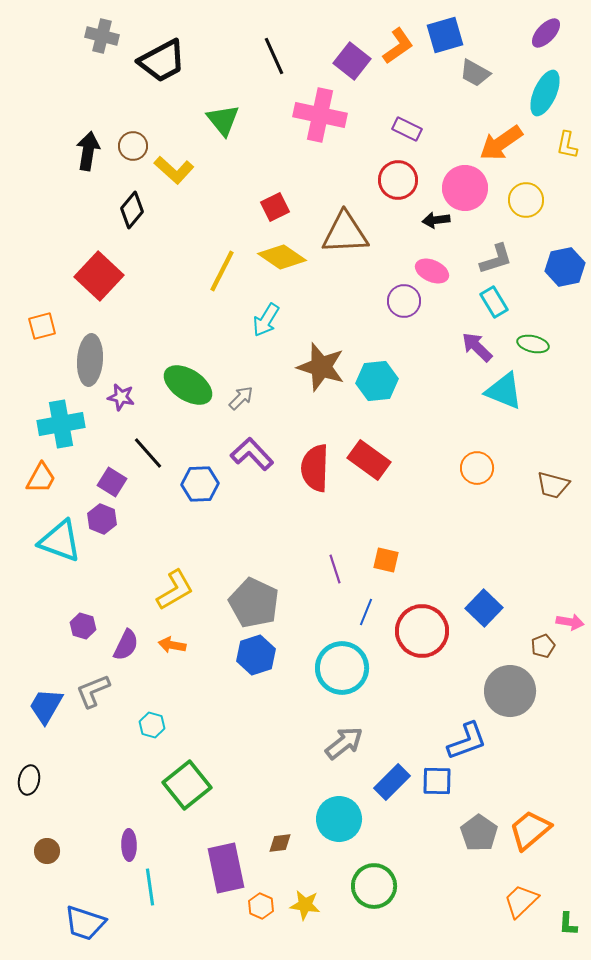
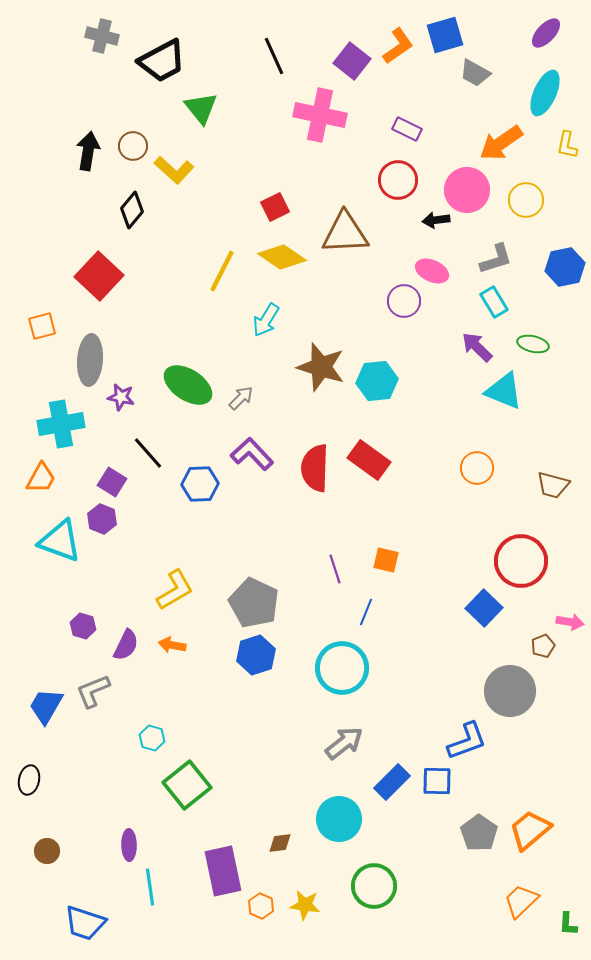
green triangle at (223, 120): moved 22 px left, 12 px up
pink circle at (465, 188): moved 2 px right, 2 px down
red circle at (422, 631): moved 99 px right, 70 px up
cyan hexagon at (152, 725): moved 13 px down
purple rectangle at (226, 868): moved 3 px left, 3 px down
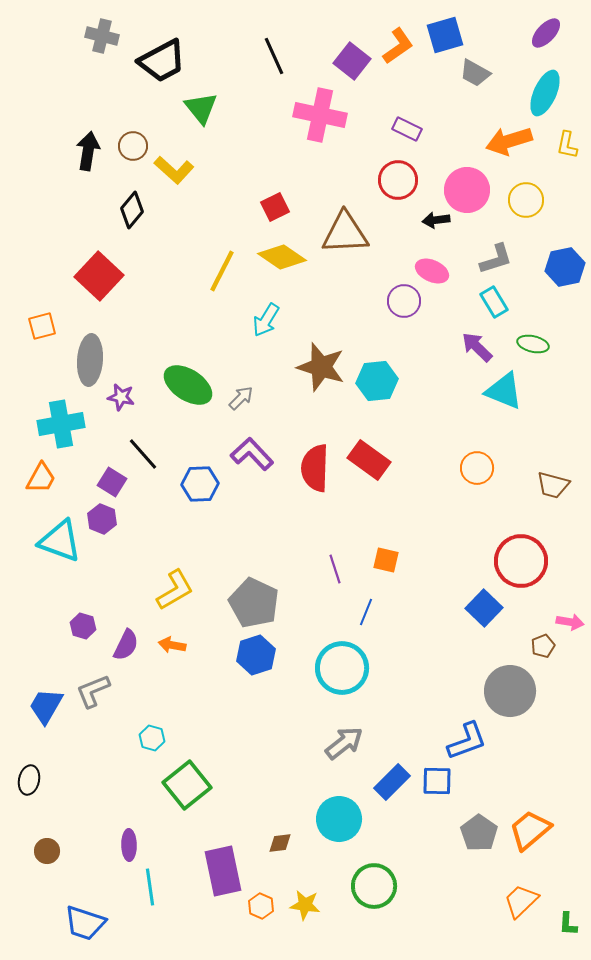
orange arrow at (501, 143): moved 8 px right, 2 px up; rotated 18 degrees clockwise
black line at (148, 453): moved 5 px left, 1 px down
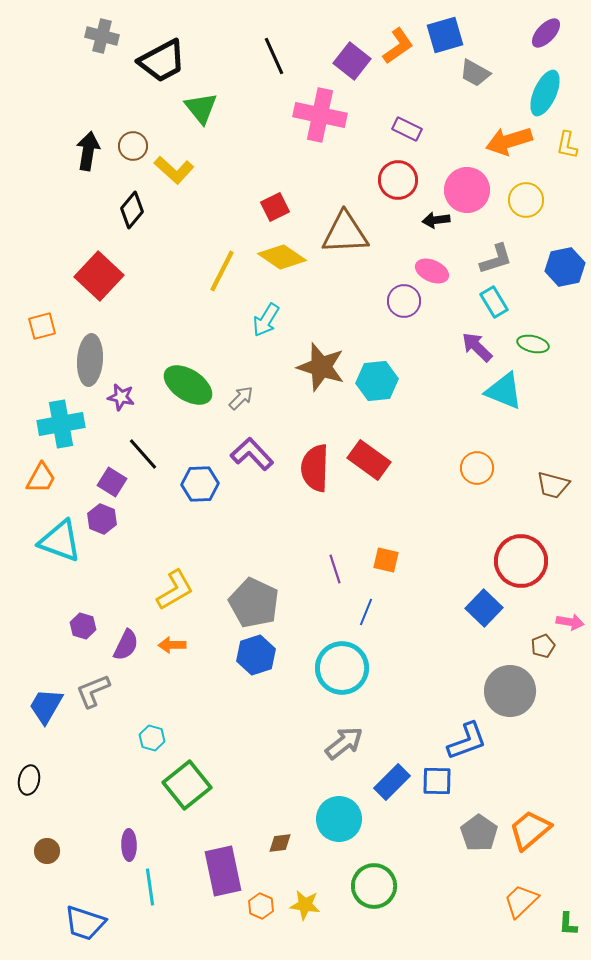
orange arrow at (172, 645): rotated 12 degrees counterclockwise
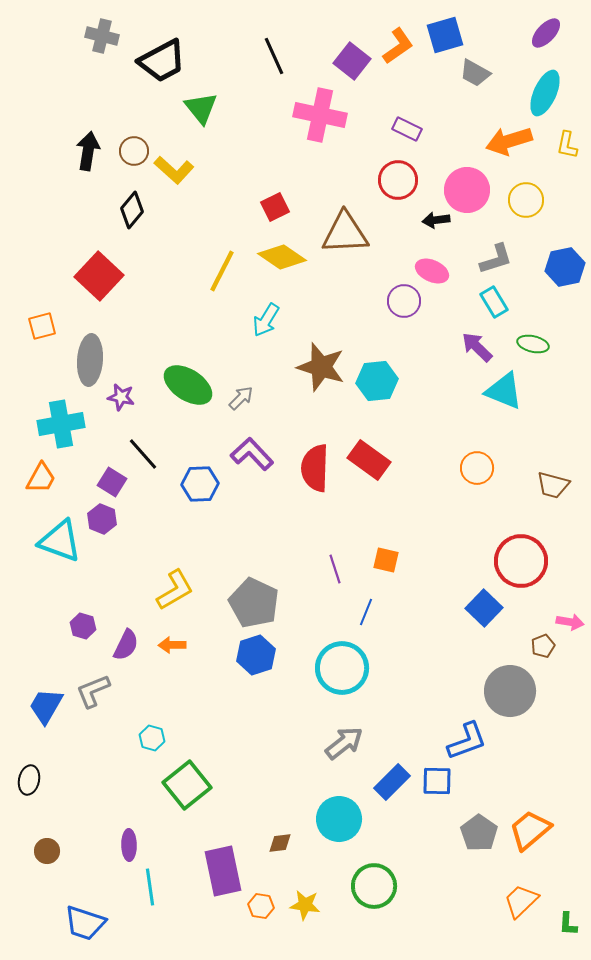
brown circle at (133, 146): moved 1 px right, 5 px down
orange hexagon at (261, 906): rotated 15 degrees counterclockwise
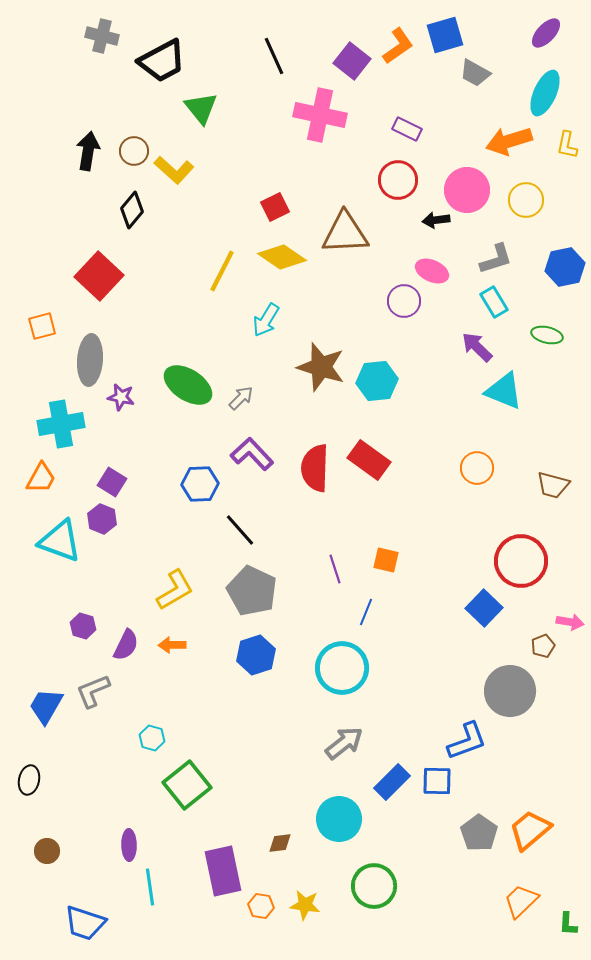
green ellipse at (533, 344): moved 14 px right, 9 px up
black line at (143, 454): moved 97 px right, 76 px down
gray pentagon at (254, 603): moved 2 px left, 12 px up
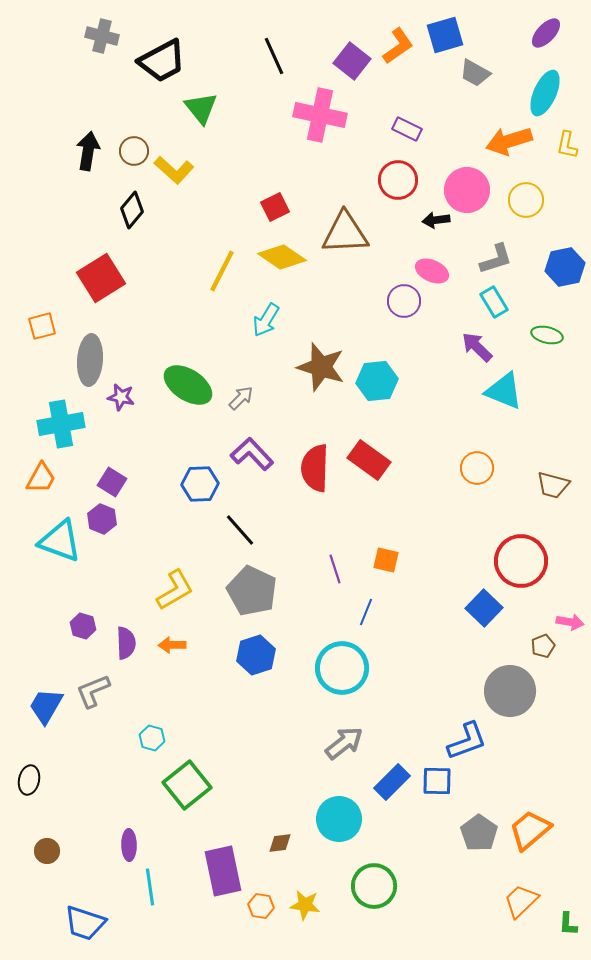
red square at (99, 276): moved 2 px right, 2 px down; rotated 15 degrees clockwise
purple semicircle at (126, 645): moved 2 px up; rotated 28 degrees counterclockwise
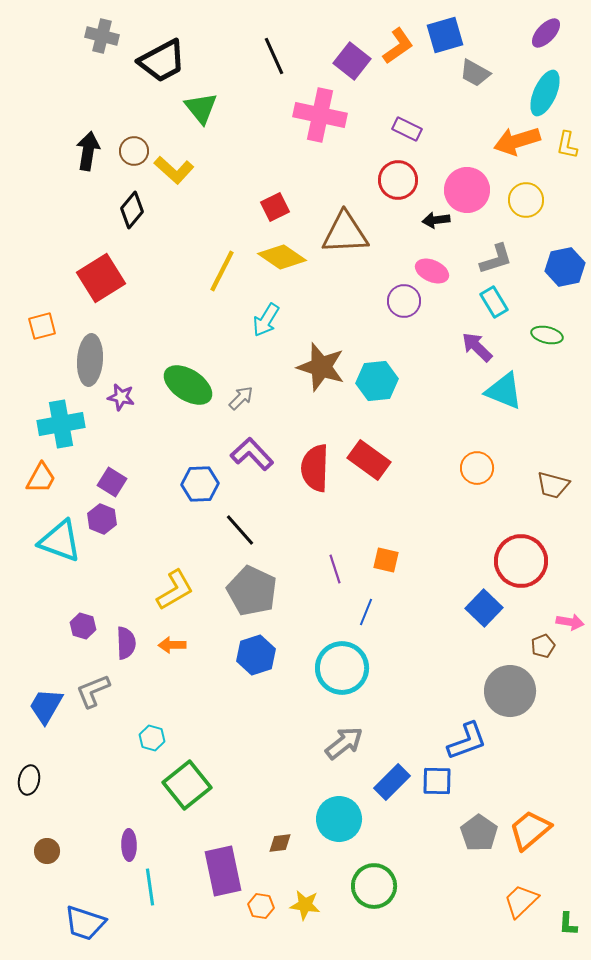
orange arrow at (509, 141): moved 8 px right
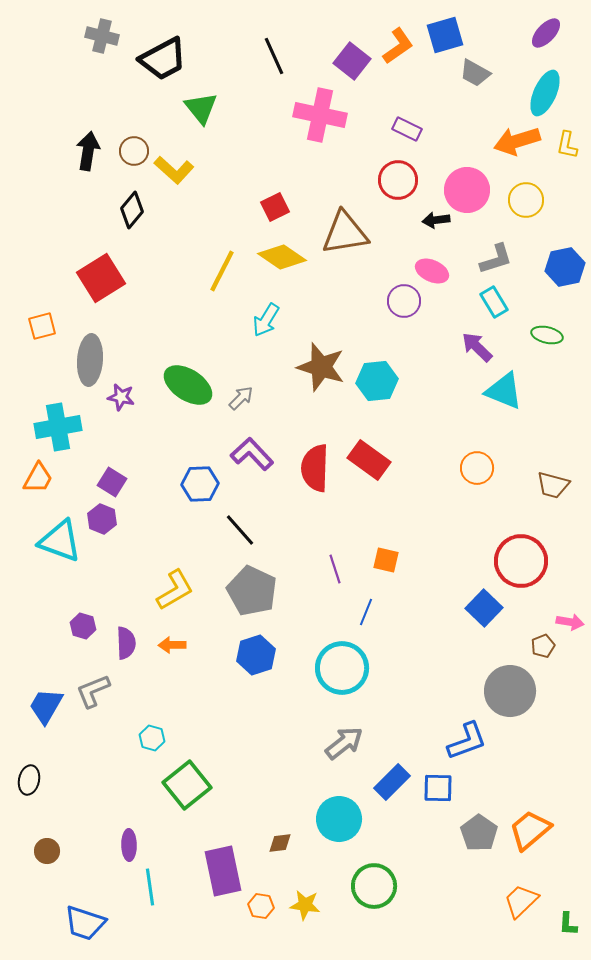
black trapezoid at (162, 61): moved 1 px right, 2 px up
brown triangle at (345, 233): rotated 6 degrees counterclockwise
cyan cross at (61, 424): moved 3 px left, 3 px down
orange trapezoid at (41, 478): moved 3 px left
blue square at (437, 781): moved 1 px right, 7 px down
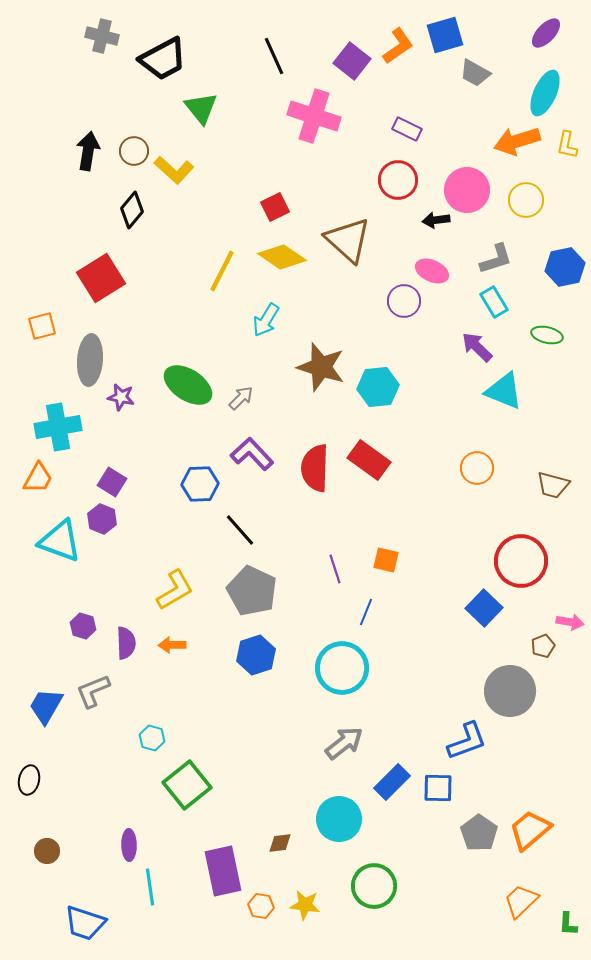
pink cross at (320, 115): moved 6 px left, 1 px down; rotated 6 degrees clockwise
brown triangle at (345, 233): moved 3 px right, 7 px down; rotated 51 degrees clockwise
cyan hexagon at (377, 381): moved 1 px right, 6 px down
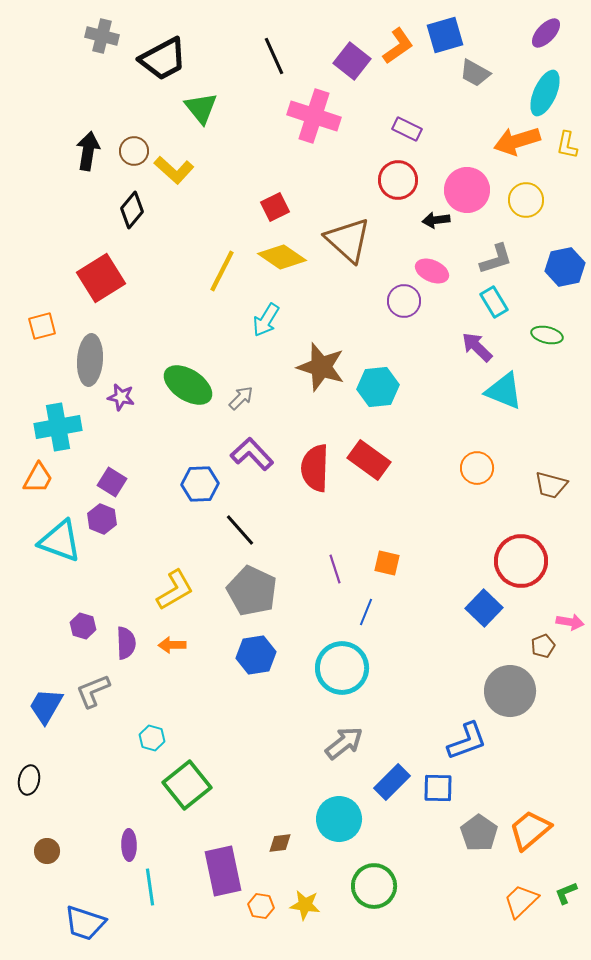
brown trapezoid at (553, 485): moved 2 px left
orange square at (386, 560): moved 1 px right, 3 px down
blue hexagon at (256, 655): rotated 9 degrees clockwise
green L-shape at (568, 924): moved 2 px left, 31 px up; rotated 65 degrees clockwise
